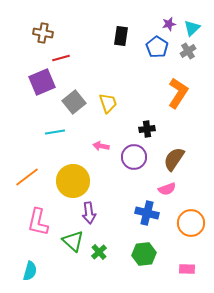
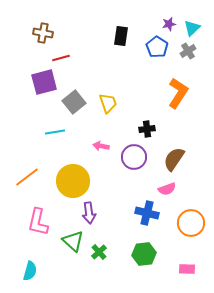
purple square: moved 2 px right; rotated 8 degrees clockwise
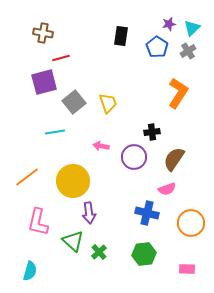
black cross: moved 5 px right, 3 px down
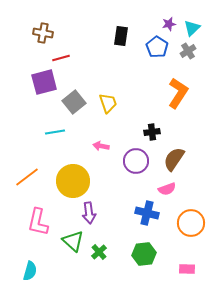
purple circle: moved 2 px right, 4 px down
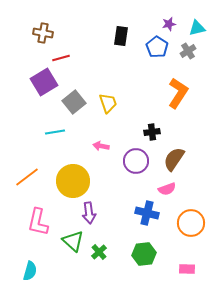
cyan triangle: moved 5 px right; rotated 30 degrees clockwise
purple square: rotated 16 degrees counterclockwise
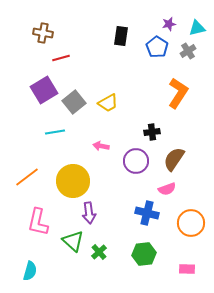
purple square: moved 8 px down
yellow trapezoid: rotated 80 degrees clockwise
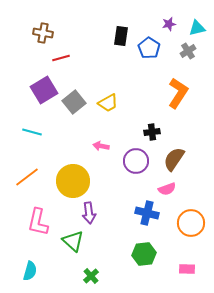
blue pentagon: moved 8 px left, 1 px down
cyan line: moved 23 px left; rotated 24 degrees clockwise
green cross: moved 8 px left, 24 px down
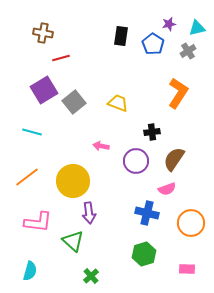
blue pentagon: moved 4 px right, 4 px up
yellow trapezoid: moved 10 px right; rotated 130 degrees counterclockwise
pink L-shape: rotated 96 degrees counterclockwise
green hexagon: rotated 10 degrees counterclockwise
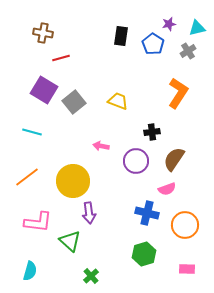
purple square: rotated 28 degrees counterclockwise
yellow trapezoid: moved 2 px up
orange circle: moved 6 px left, 2 px down
green triangle: moved 3 px left
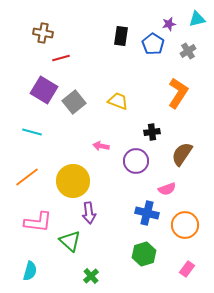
cyan triangle: moved 9 px up
brown semicircle: moved 8 px right, 5 px up
pink rectangle: rotated 56 degrees counterclockwise
